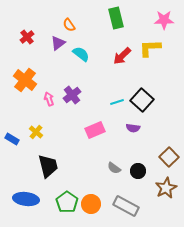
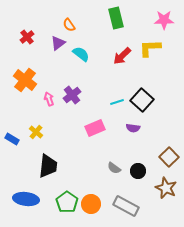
pink rectangle: moved 2 px up
black trapezoid: rotated 20 degrees clockwise
brown star: rotated 20 degrees counterclockwise
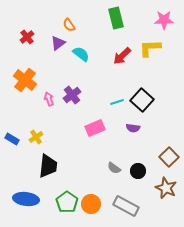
yellow cross: moved 5 px down; rotated 16 degrees clockwise
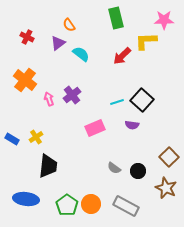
red cross: rotated 24 degrees counterclockwise
yellow L-shape: moved 4 px left, 7 px up
purple semicircle: moved 1 px left, 3 px up
green pentagon: moved 3 px down
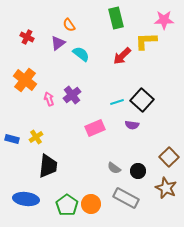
blue rectangle: rotated 16 degrees counterclockwise
gray rectangle: moved 8 px up
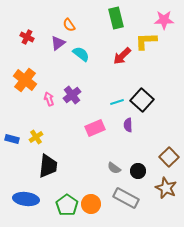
purple semicircle: moved 4 px left; rotated 80 degrees clockwise
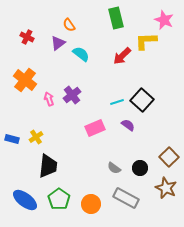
pink star: rotated 24 degrees clockwise
purple semicircle: rotated 128 degrees clockwise
black circle: moved 2 px right, 3 px up
blue ellipse: moved 1 px left, 1 px down; rotated 30 degrees clockwise
green pentagon: moved 8 px left, 6 px up
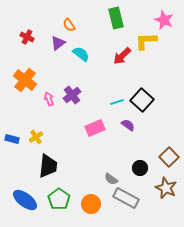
gray semicircle: moved 3 px left, 11 px down
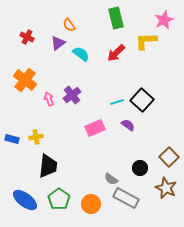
pink star: rotated 24 degrees clockwise
red arrow: moved 6 px left, 3 px up
yellow cross: rotated 24 degrees clockwise
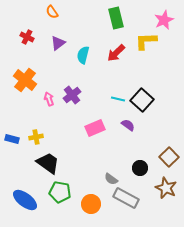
orange semicircle: moved 17 px left, 13 px up
cyan semicircle: moved 2 px right, 1 px down; rotated 114 degrees counterclockwise
cyan line: moved 1 px right, 3 px up; rotated 32 degrees clockwise
black trapezoid: moved 3 px up; rotated 60 degrees counterclockwise
green pentagon: moved 1 px right, 7 px up; rotated 25 degrees counterclockwise
